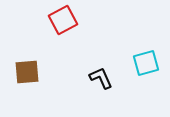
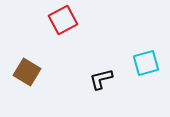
brown square: rotated 36 degrees clockwise
black L-shape: moved 1 px down; rotated 80 degrees counterclockwise
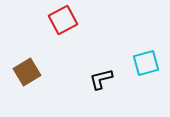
brown square: rotated 28 degrees clockwise
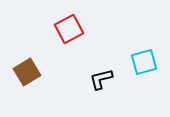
red square: moved 6 px right, 9 px down
cyan square: moved 2 px left, 1 px up
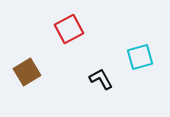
cyan square: moved 4 px left, 5 px up
black L-shape: rotated 75 degrees clockwise
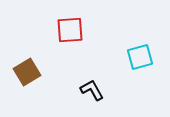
red square: moved 1 px right, 1 px down; rotated 24 degrees clockwise
black L-shape: moved 9 px left, 11 px down
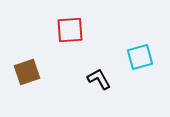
brown square: rotated 12 degrees clockwise
black L-shape: moved 7 px right, 11 px up
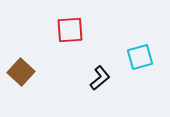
brown square: moved 6 px left; rotated 28 degrees counterclockwise
black L-shape: moved 1 px right, 1 px up; rotated 80 degrees clockwise
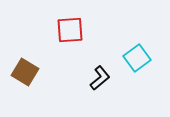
cyan square: moved 3 px left, 1 px down; rotated 20 degrees counterclockwise
brown square: moved 4 px right; rotated 12 degrees counterclockwise
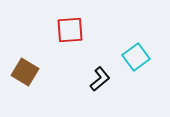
cyan square: moved 1 px left, 1 px up
black L-shape: moved 1 px down
